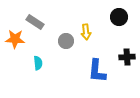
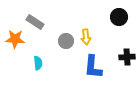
yellow arrow: moved 5 px down
blue L-shape: moved 4 px left, 4 px up
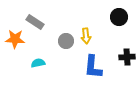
yellow arrow: moved 1 px up
cyan semicircle: rotated 96 degrees counterclockwise
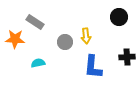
gray circle: moved 1 px left, 1 px down
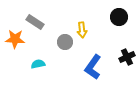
yellow arrow: moved 4 px left, 6 px up
black cross: rotated 21 degrees counterclockwise
cyan semicircle: moved 1 px down
blue L-shape: rotated 30 degrees clockwise
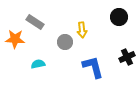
blue L-shape: rotated 130 degrees clockwise
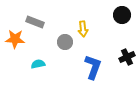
black circle: moved 3 px right, 2 px up
gray rectangle: rotated 12 degrees counterclockwise
yellow arrow: moved 1 px right, 1 px up
blue L-shape: rotated 35 degrees clockwise
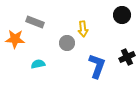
gray circle: moved 2 px right, 1 px down
blue L-shape: moved 4 px right, 1 px up
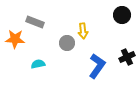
yellow arrow: moved 2 px down
blue L-shape: rotated 15 degrees clockwise
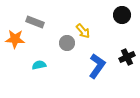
yellow arrow: rotated 35 degrees counterclockwise
cyan semicircle: moved 1 px right, 1 px down
